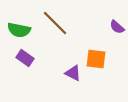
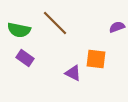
purple semicircle: rotated 119 degrees clockwise
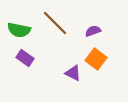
purple semicircle: moved 24 px left, 4 px down
orange square: rotated 30 degrees clockwise
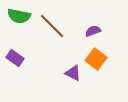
brown line: moved 3 px left, 3 px down
green semicircle: moved 14 px up
purple rectangle: moved 10 px left
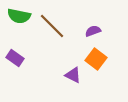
purple triangle: moved 2 px down
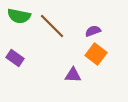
orange square: moved 5 px up
purple triangle: rotated 24 degrees counterclockwise
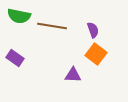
brown line: rotated 36 degrees counterclockwise
purple semicircle: moved 1 px up; rotated 91 degrees clockwise
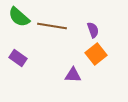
green semicircle: moved 1 px down; rotated 30 degrees clockwise
orange square: rotated 15 degrees clockwise
purple rectangle: moved 3 px right
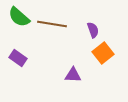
brown line: moved 2 px up
orange square: moved 7 px right, 1 px up
